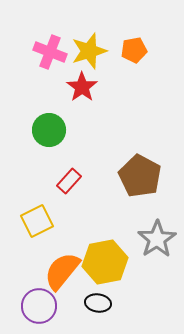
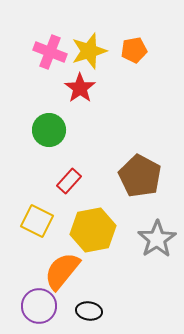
red star: moved 2 px left, 1 px down
yellow square: rotated 36 degrees counterclockwise
yellow hexagon: moved 12 px left, 32 px up
black ellipse: moved 9 px left, 8 px down
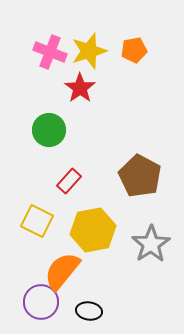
gray star: moved 6 px left, 5 px down
purple circle: moved 2 px right, 4 px up
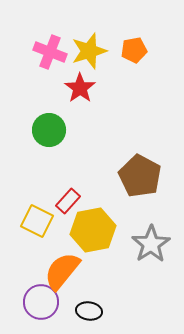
red rectangle: moved 1 px left, 20 px down
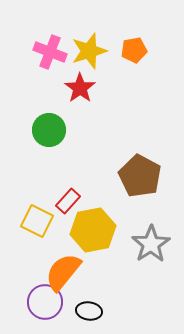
orange semicircle: moved 1 px right, 1 px down
purple circle: moved 4 px right
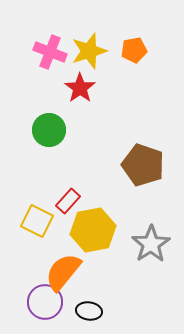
brown pentagon: moved 3 px right, 11 px up; rotated 9 degrees counterclockwise
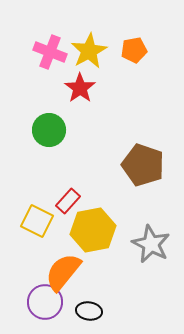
yellow star: rotated 12 degrees counterclockwise
gray star: rotated 12 degrees counterclockwise
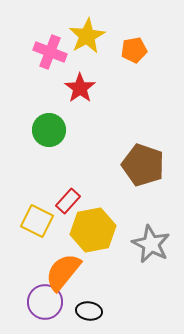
yellow star: moved 2 px left, 15 px up
